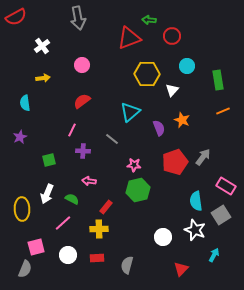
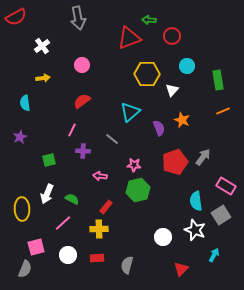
pink arrow at (89, 181): moved 11 px right, 5 px up
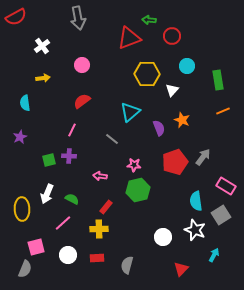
purple cross at (83, 151): moved 14 px left, 5 px down
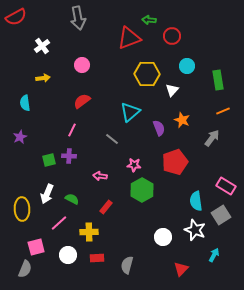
gray arrow at (203, 157): moved 9 px right, 19 px up
green hexagon at (138, 190): moved 4 px right; rotated 15 degrees counterclockwise
pink line at (63, 223): moved 4 px left
yellow cross at (99, 229): moved 10 px left, 3 px down
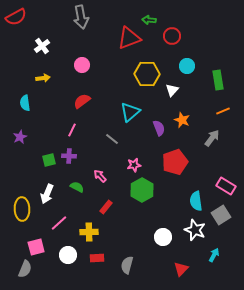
gray arrow at (78, 18): moved 3 px right, 1 px up
pink star at (134, 165): rotated 16 degrees counterclockwise
pink arrow at (100, 176): rotated 40 degrees clockwise
green semicircle at (72, 199): moved 5 px right, 12 px up
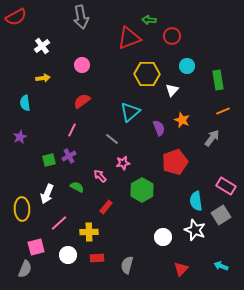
purple cross at (69, 156): rotated 32 degrees counterclockwise
pink star at (134, 165): moved 11 px left, 2 px up
cyan arrow at (214, 255): moved 7 px right, 11 px down; rotated 96 degrees counterclockwise
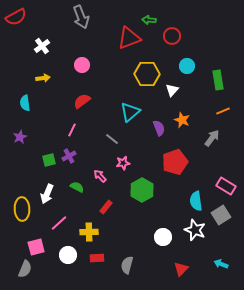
gray arrow at (81, 17): rotated 10 degrees counterclockwise
cyan arrow at (221, 266): moved 2 px up
